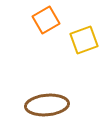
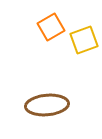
orange square: moved 5 px right, 7 px down
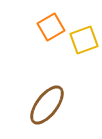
brown ellipse: rotated 48 degrees counterclockwise
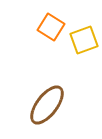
orange square: rotated 28 degrees counterclockwise
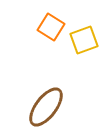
brown ellipse: moved 1 px left, 2 px down
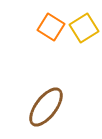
yellow square: moved 12 px up; rotated 12 degrees counterclockwise
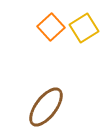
orange square: rotated 16 degrees clockwise
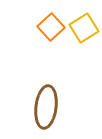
brown ellipse: rotated 30 degrees counterclockwise
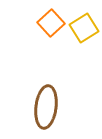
orange square: moved 4 px up
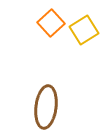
yellow square: moved 2 px down
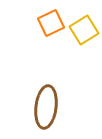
orange square: rotated 16 degrees clockwise
